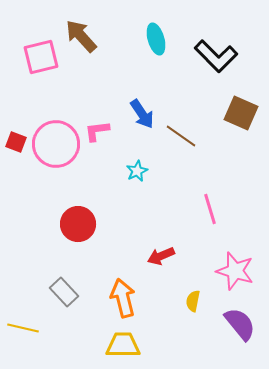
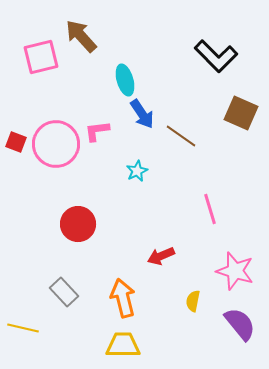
cyan ellipse: moved 31 px left, 41 px down
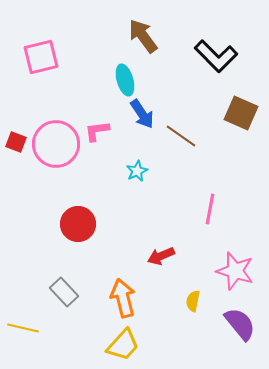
brown arrow: moved 62 px right; rotated 6 degrees clockwise
pink line: rotated 28 degrees clockwise
yellow trapezoid: rotated 132 degrees clockwise
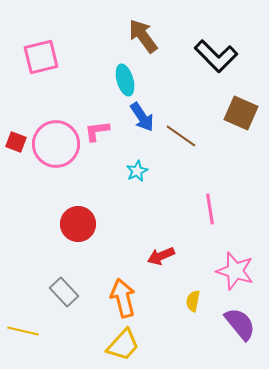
blue arrow: moved 3 px down
pink line: rotated 20 degrees counterclockwise
yellow line: moved 3 px down
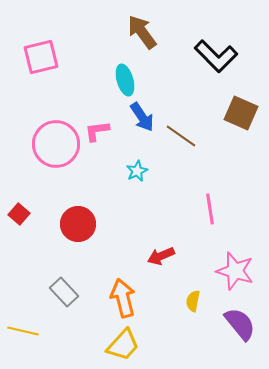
brown arrow: moved 1 px left, 4 px up
red square: moved 3 px right, 72 px down; rotated 20 degrees clockwise
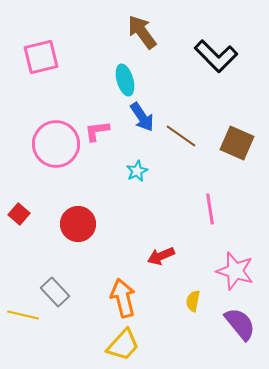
brown square: moved 4 px left, 30 px down
gray rectangle: moved 9 px left
yellow line: moved 16 px up
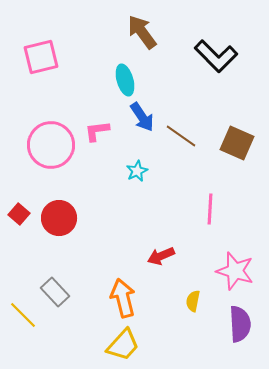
pink circle: moved 5 px left, 1 px down
pink line: rotated 12 degrees clockwise
red circle: moved 19 px left, 6 px up
yellow line: rotated 32 degrees clockwise
purple semicircle: rotated 36 degrees clockwise
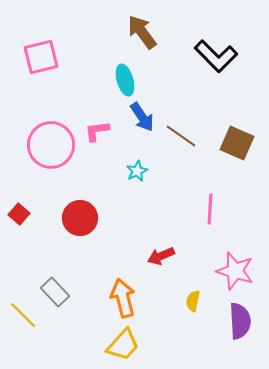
red circle: moved 21 px right
purple semicircle: moved 3 px up
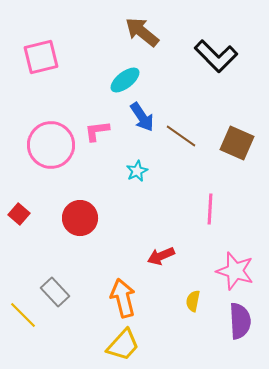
brown arrow: rotated 15 degrees counterclockwise
cyan ellipse: rotated 68 degrees clockwise
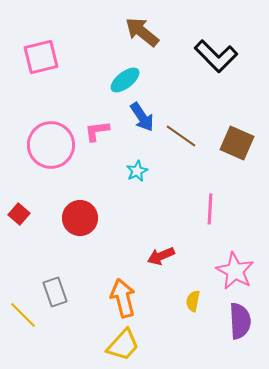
pink star: rotated 12 degrees clockwise
gray rectangle: rotated 24 degrees clockwise
